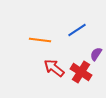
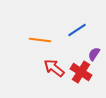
purple semicircle: moved 2 px left
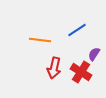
red arrow: rotated 115 degrees counterclockwise
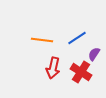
blue line: moved 8 px down
orange line: moved 2 px right
red arrow: moved 1 px left
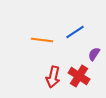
blue line: moved 2 px left, 6 px up
red arrow: moved 9 px down
red cross: moved 2 px left, 4 px down
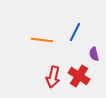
blue line: rotated 30 degrees counterclockwise
purple semicircle: rotated 48 degrees counterclockwise
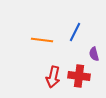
red cross: rotated 25 degrees counterclockwise
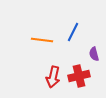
blue line: moved 2 px left
red cross: rotated 20 degrees counterclockwise
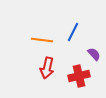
purple semicircle: rotated 152 degrees clockwise
red arrow: moved 6 px left, 9 px up
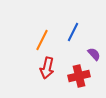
orange line: rotated 70 degrees counterclockwise
